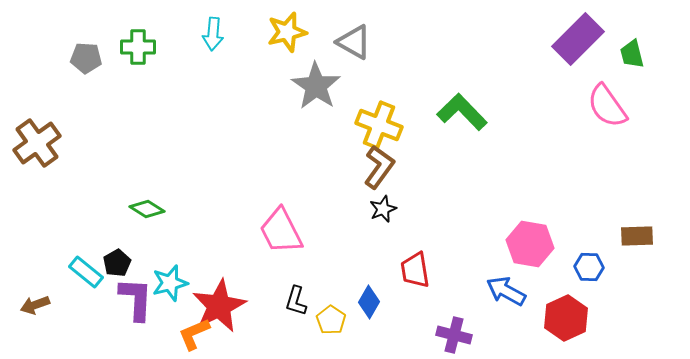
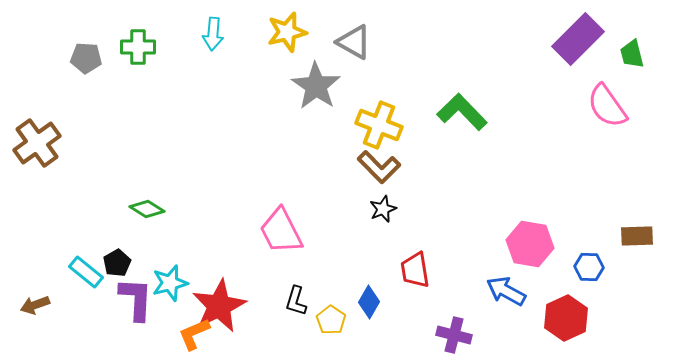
brown L-shape: rotated 99 degrees clockwise
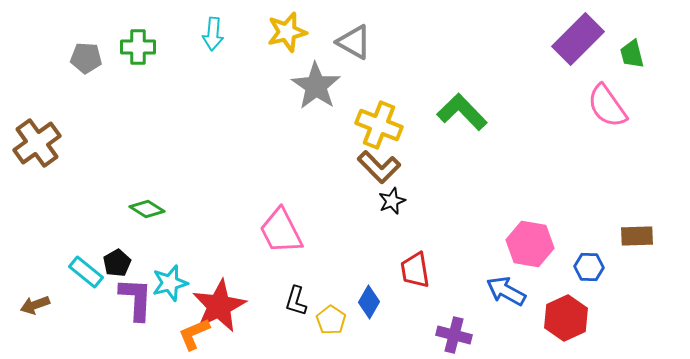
black star: moved 9 px right, 8 px up
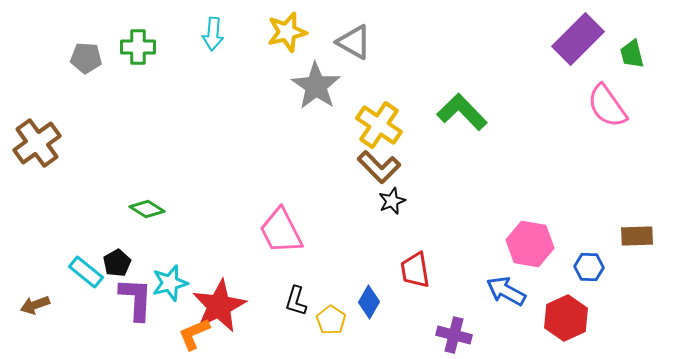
yellow cross: rotated 12 degrees clockwise
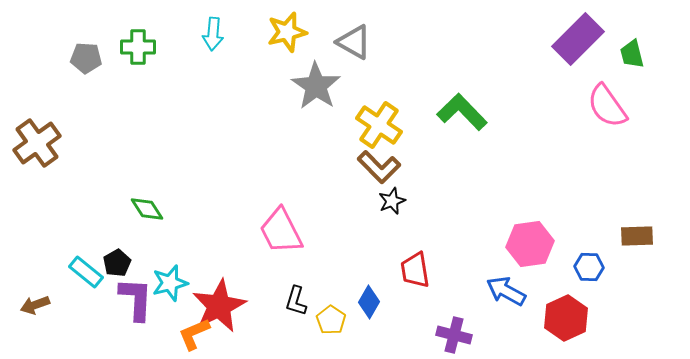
green diamond: rotated 24 degrees clockwise
pink hexagon: rotated 18 degrees counterclockwise
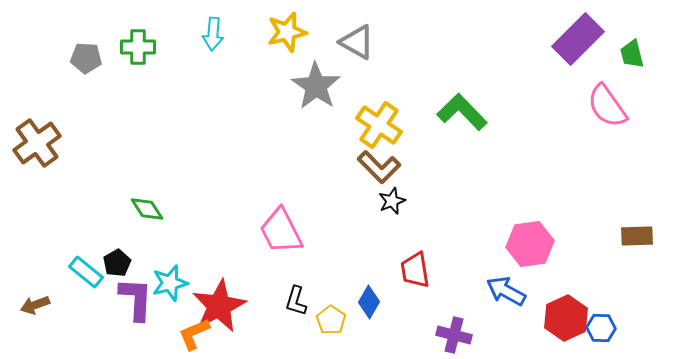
gray triangle: moved 3 px right
blue hexagon: moved 12 px right, 61 px down
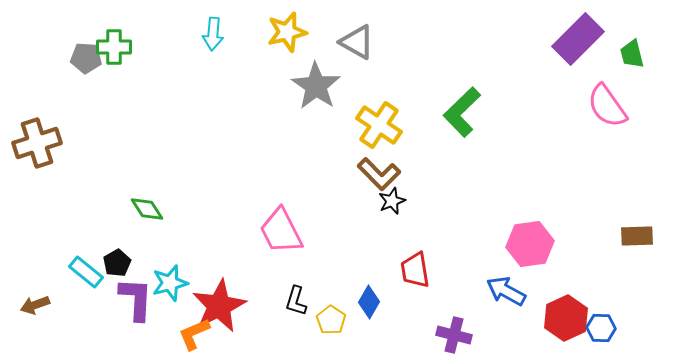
green cross: moved 24 px left
green L-shape: rotated 90 degrees counterclockwise
brown cross: rotated 18 degrees clockwise
brown L-shape: moved 7 px down
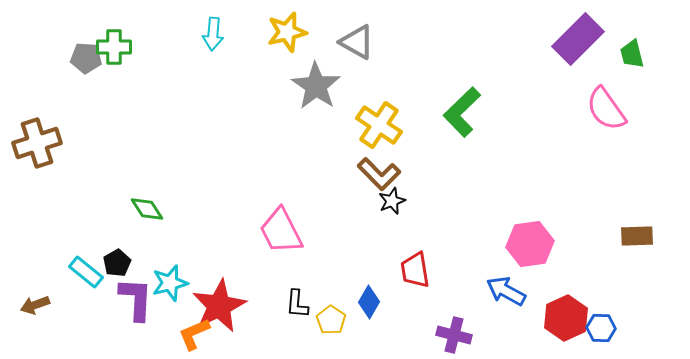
pink semicircle: moved 1 px left, 3 px down
black L-shape: moved 1 px right, 3 px down; rotated 12 degrees counterclockwise
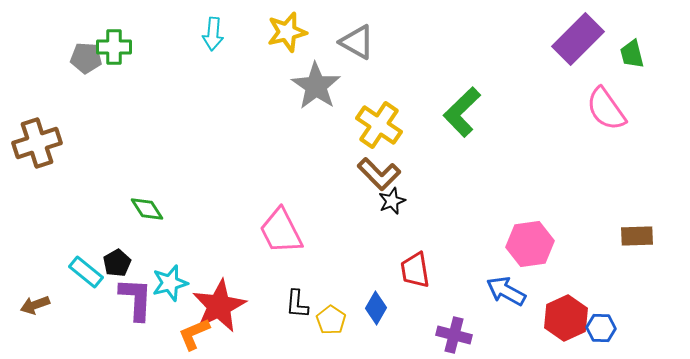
blue diamond: moved 7 px right, 6 px down
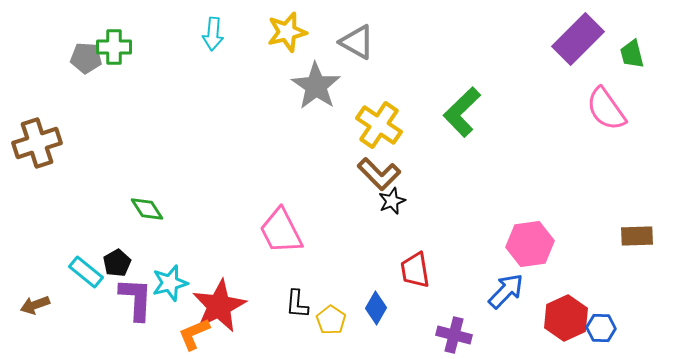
blue arrow: rotated 105 degrees clockwise
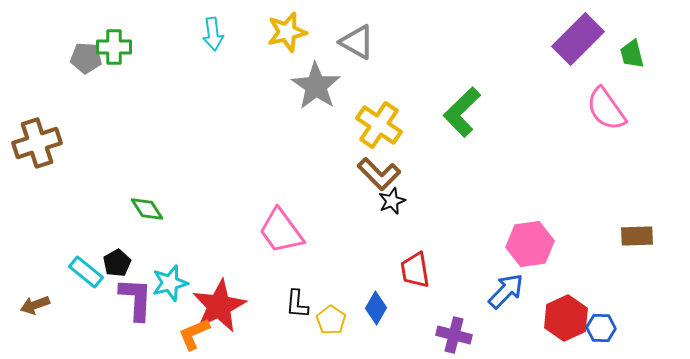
cyan arrow: rotated 12 degrees counterclockwise
pink trapezoid: rotated 9 degrees counterclockwise
